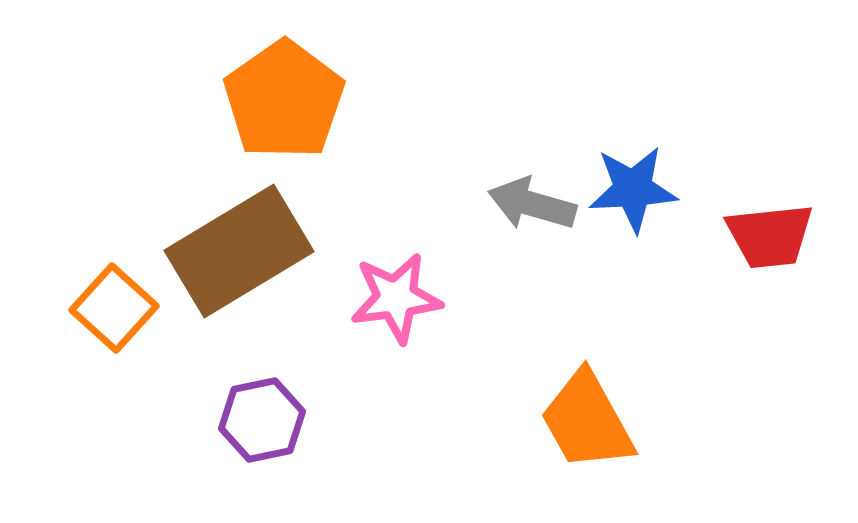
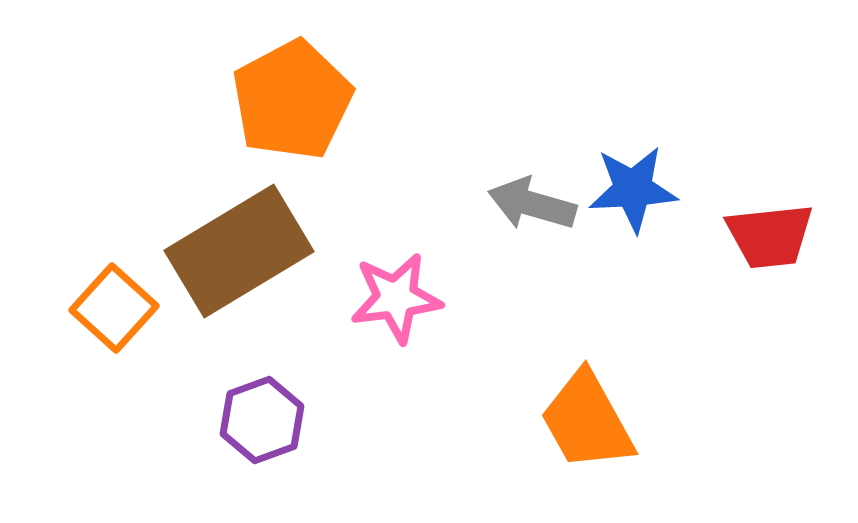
orange pentagon: moved 8 px right; rotated 7 degrees clockwise
purple hexagon: rotated 8 degrees counterclockwise
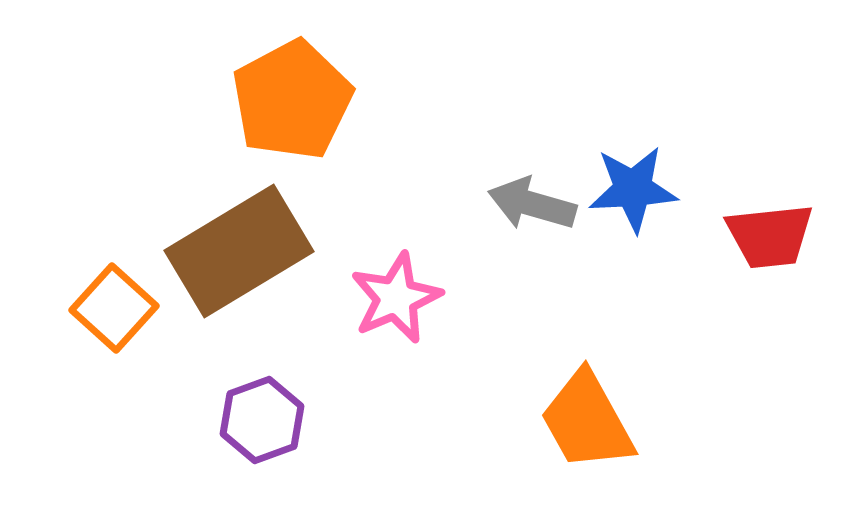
pink star: rotated 16 degrees counterclockwise
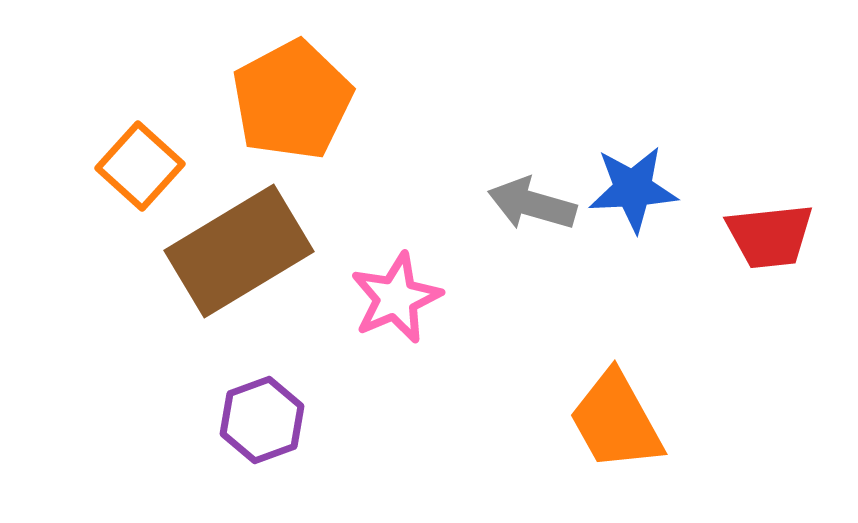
orange square: moved 26 px right, 142 px up
orange trapezoid: moved 29 px right
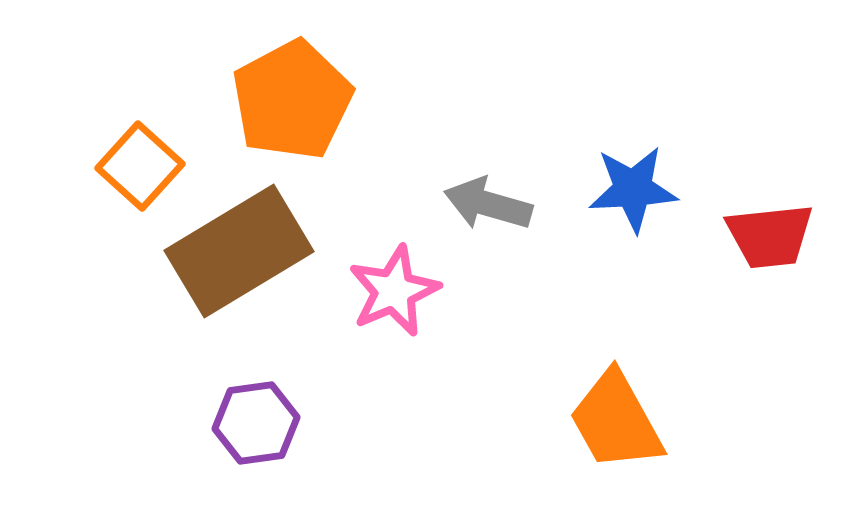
gray arrow: moved 44 px left
pink star: moved 2 px left, 7 px up
purple hexagon: moved 6 px left, 3 px down; rotated 12 degrees clockwise
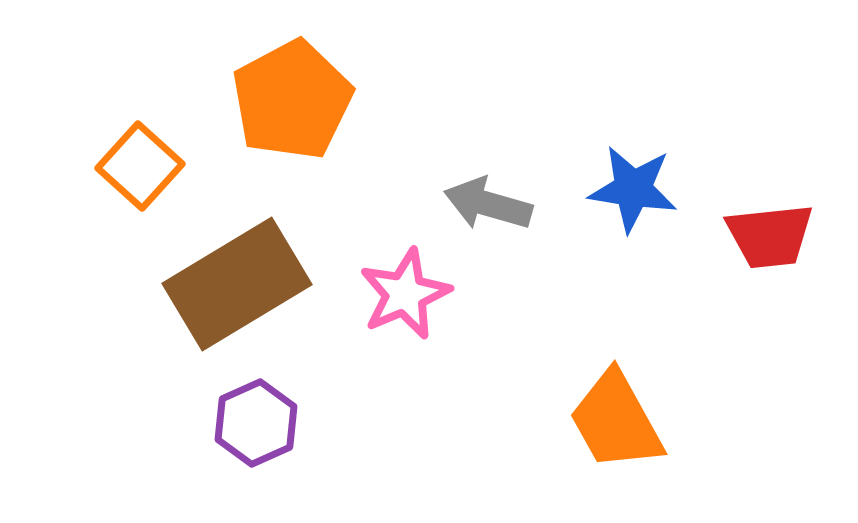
blue star: rotated 12 degrees clockwise
brown rectangle: moved 2 px left, 33 px down
pink star: moved 11 px right, 3 px down
purple hexagon: rotated 16 degrees counterclockwise
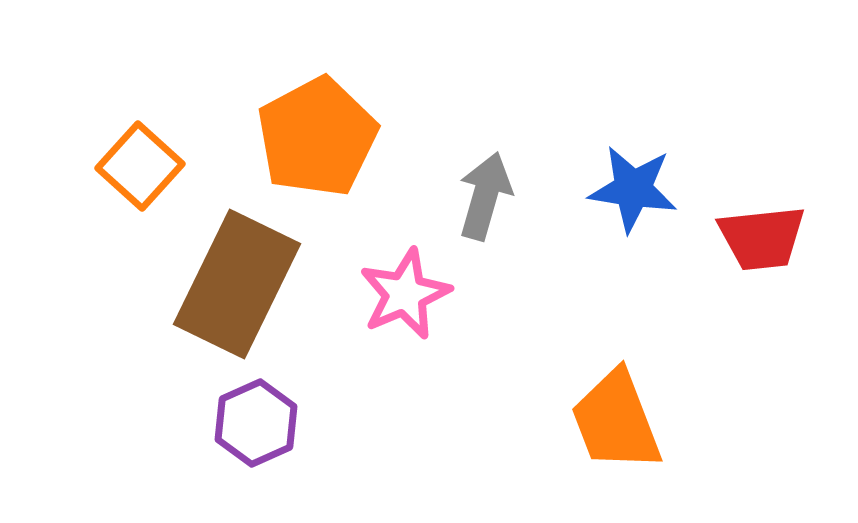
orange pentagon: moved 25 px right, 37 px down
gray arrow: moved 3 px left, 8 px up; rotated 90 degrees clockwise
red trapezoid: moved 8 px left, 2 px down
brown rectangle: rotated 33 degrees counterclockwise
orange trapezoid: rotated 8 degrees clockwise
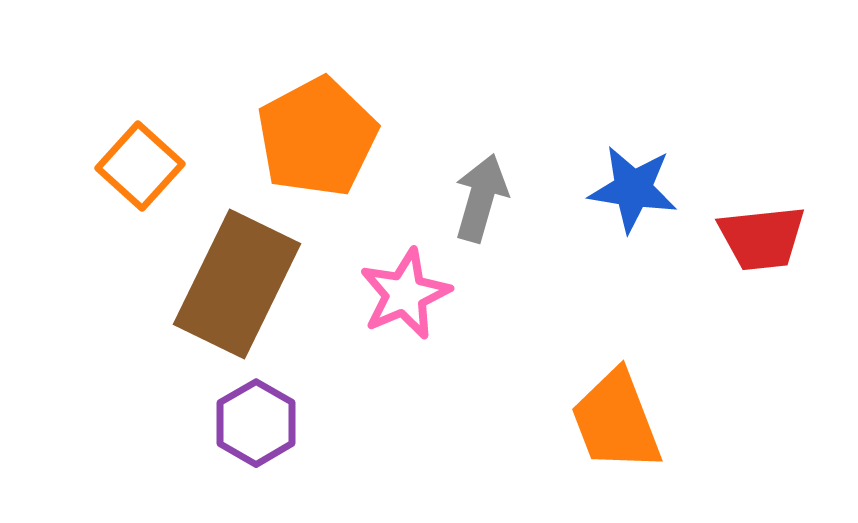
gray arrow: moved 4 px left, 2 px down
purple hexagon: rotated 6 degrees counterclockwise
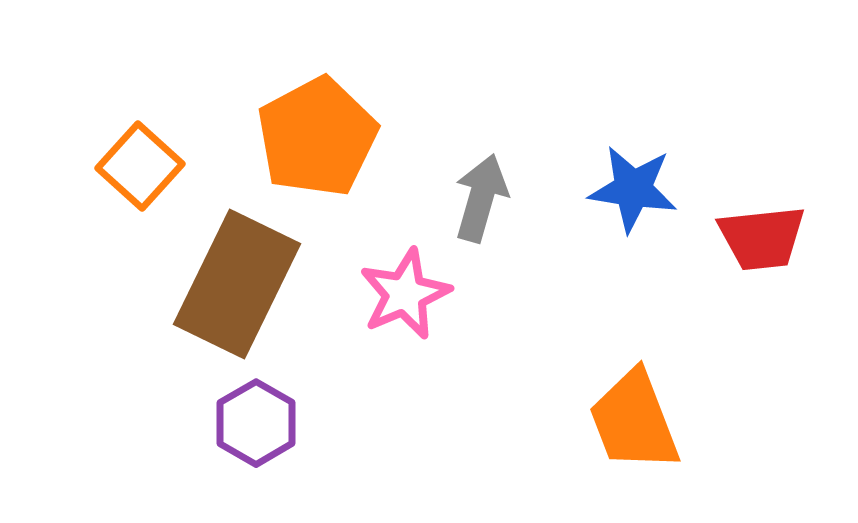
orange trapezoid: moved 18 px right
